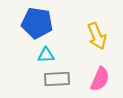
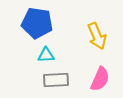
gray rectangle: moved 1 px left, 1 px down
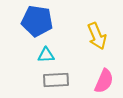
blue pentagon: moved 2 px up
pink semicircle: moved 4 px right, 2 px down
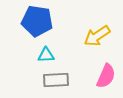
yellow arrow: rotated 80 degrees clockwise
pink semicircle: moved 2 px right, 5 px up
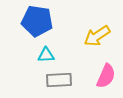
gray rectangle: moved 3 px right
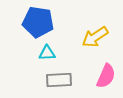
blue pentagon: moved 1 px right, 1 px down
yellow arrow: moved 2 px left, 1 px down
cyan triangle: moved 1 px right, 2 px up
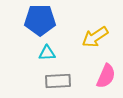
blue pentagon: moved 2 px right, 2 px up; rotated 8 degrees counterclockwise
gray rectangle: moved 1 px left, 1 px down
